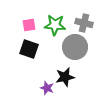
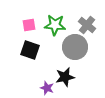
gray cross: moved 3 px right, 2 px down; rotated 24 degrees clockwise
black square: moved 1 px right, 1 px down
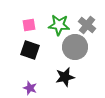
green star: moved 4 px right
purple star: moved 17 px left
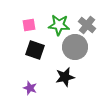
black square: moved 5 px right
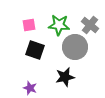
gray cross: moved 3 px right
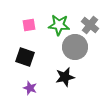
black square: moved 10 px left, 7 px down
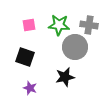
gray cross: moved 1 px left; rotated 30 degrees counterclockwise
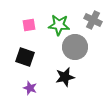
gray cross: moved 4 px right, 5 px up; rotated 18 degrees clockwise
